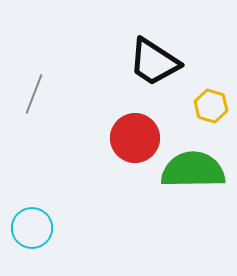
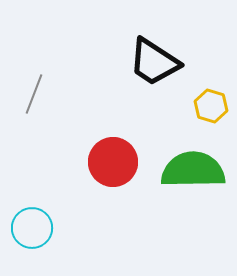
red circle: moved 22 px left, 24 px down
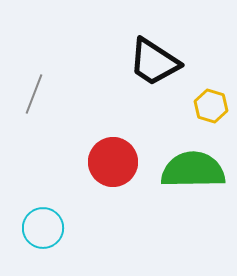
cyan circle: moved 11 px right
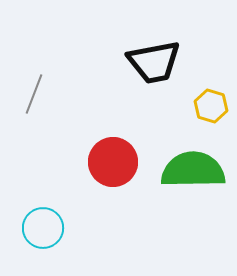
black trapezoid: rotated 44 degrees counterclockwise
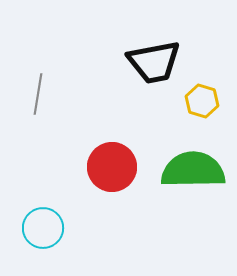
gray line: moved 4 px right; rotated 12 degrees counterclockwise
yellow hexagon: moved 9 px left, 5 px up
red circle: moved 1 px left, 5 px down
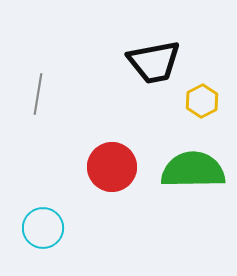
yellow hexagon: rotated 16 degrees clockwise
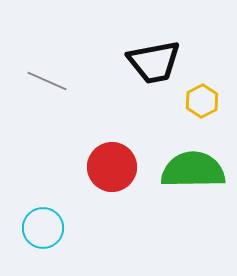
gray line: moved 9 px right, 13 px up; rotated 75 degrees counterclockwise
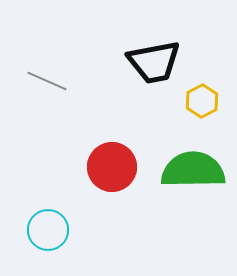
cyan circle: moved 5 px right, 2 px down
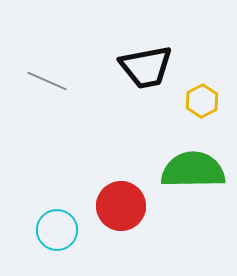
black trapezoid: moved 8 px left, 5 px down
red circle: moved 9 px right, 39 px down
cyan circle: moved 9 px right
